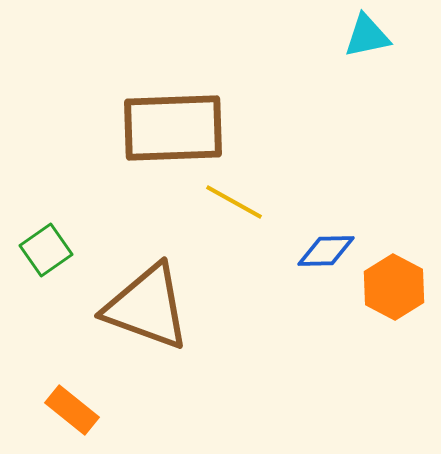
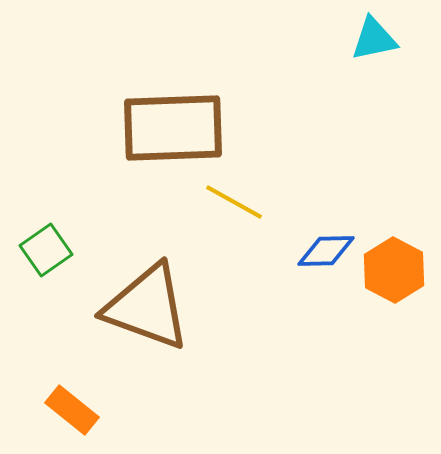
cyan triangle: moved 7 px right, 3 px down
orange hexagon: moved 17 px up
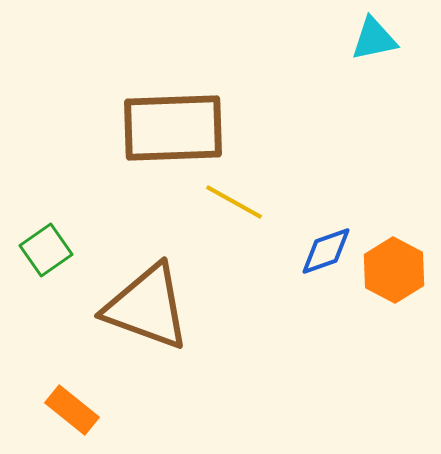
blue diamond: rotated 18 degrees counterclockwise
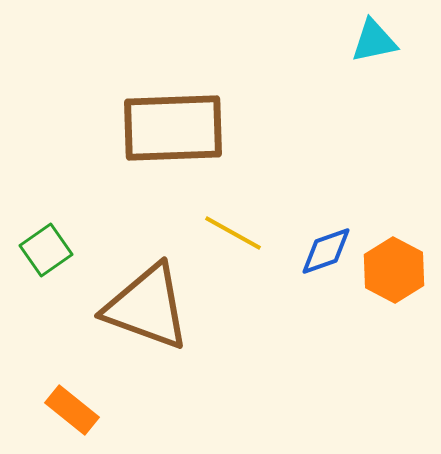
cyan triangle: moved 2 px down
yellow line: moved 1 px left, 31 px down
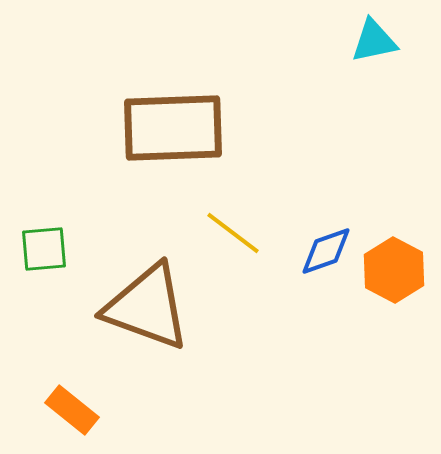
yellow line: rotated 8 degrees clockwise
green square: moved 2 px left, 1 px up; rotated 30 degrees clockwise
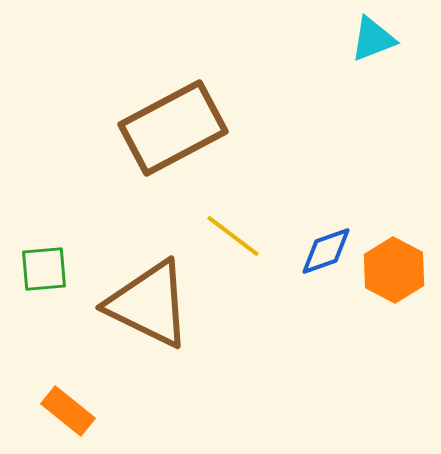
cyan triangle: moved 1 px left, 2 px up; rotated 9 degrees counterclockwise
brown rectangle: rotated 26 degrees counterclockwise
yellow line: moved 3 px down
green square: moved 20 px down
brown triangle: moved 2 px right, 3 px up; rotated 6 degrees clockwise
orange rectangle: moved 4 px left, 1 px down
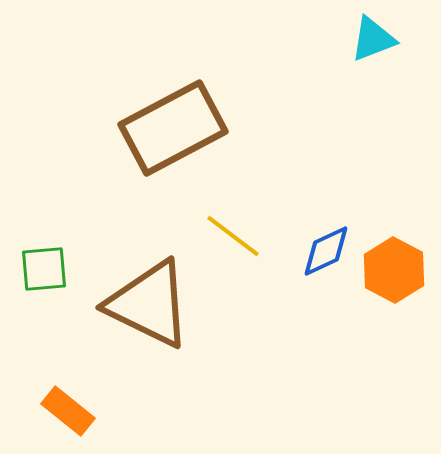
blue diamond: rotated 6 degrees counterclockwise
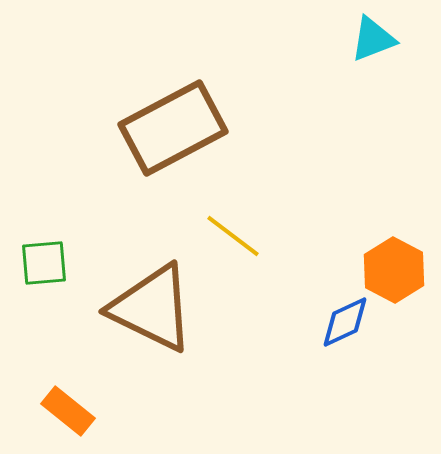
blue diamond: moved 19 px right, 71 px down
green square: moved 6 px up
brown triangle: moved 3 px right, 4 px down
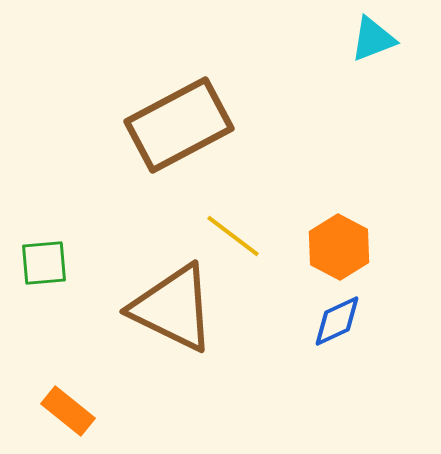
brown rectangle: moved 6 px right, 3 px up
orange hexagon: moved 55 px left, 23 px up
brown triangle: moved 21 px right
blue diamond: moved 8 px left, 1 px up
